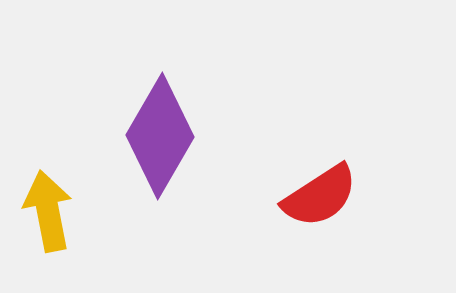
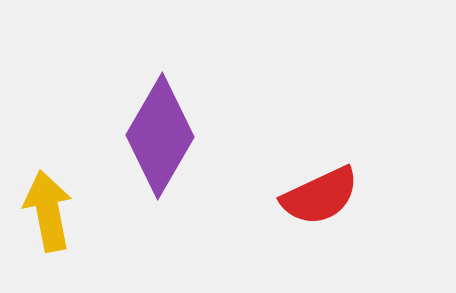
red semicircle: rotated 8 degrees clockwise
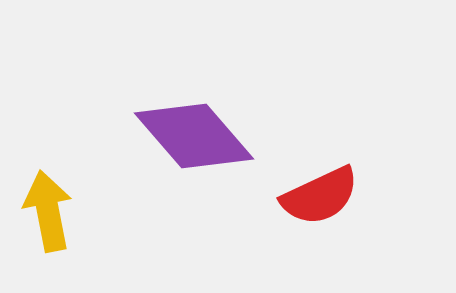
purple diamond: moved 34 px right; rotated 71 degrees counterclockwise
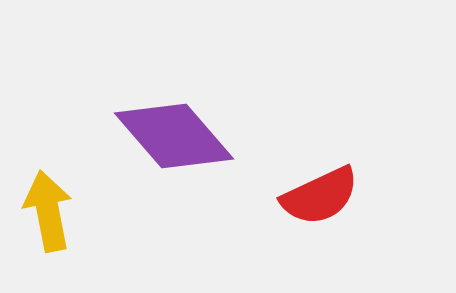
purple diamond: moved 20 px left
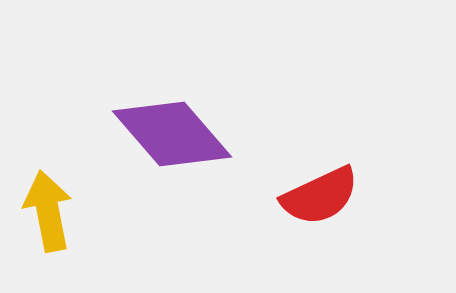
purple diamond: moved 2 px left, 2 px up
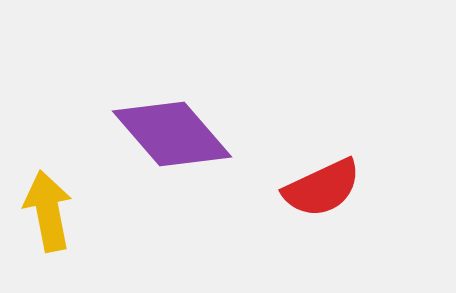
red semicircle: moved 2 px right, 8 px up
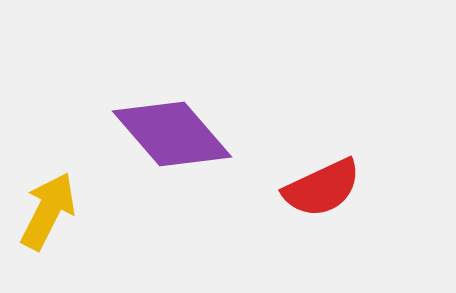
yellow arrow: rotated 38 degrees clockwise
